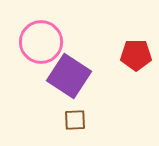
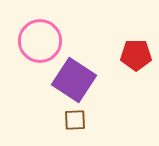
pink circle: moved 1 px left, 1 px up
purple square: moved 5 px right, 4 px down
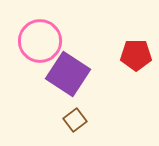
purple square: moved 6 px left, 6 px up
brown square: rotated 35 degrees counterclockwise
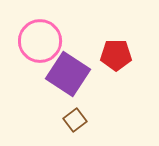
red pentagon: moved 20 px left
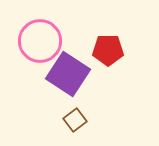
red pentagon: moved 8 px left, 5 px up
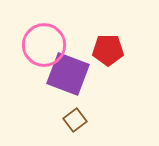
pink circle: moved 4 px right, 4 px down
purple square: rotated 12 degrees counterclockwise
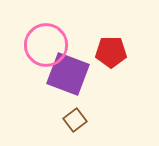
pink circle: moved 2 px right
red pentagon: moved 3 px right, 2 px down
